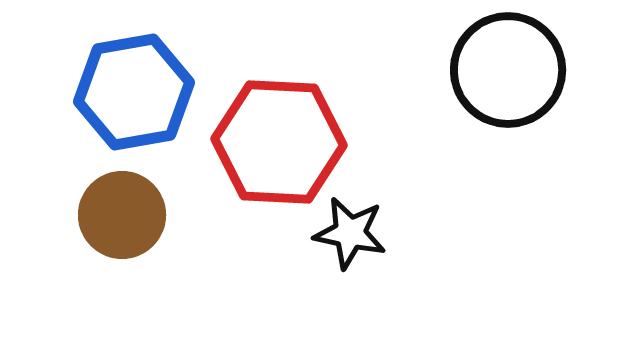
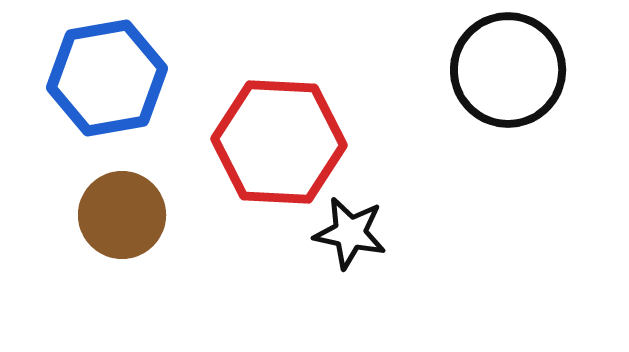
blue hexagon: moved 27 px left, 14 px up
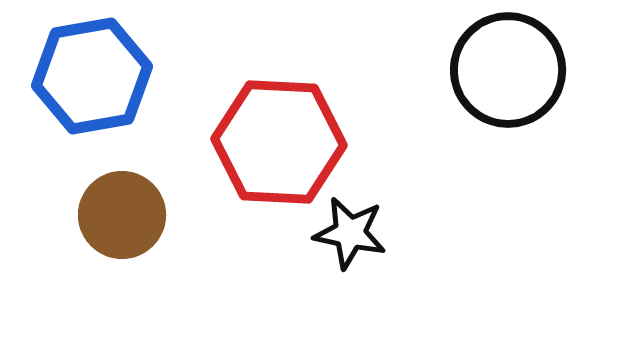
blue hexagon: moved 15 px left, 2 px up
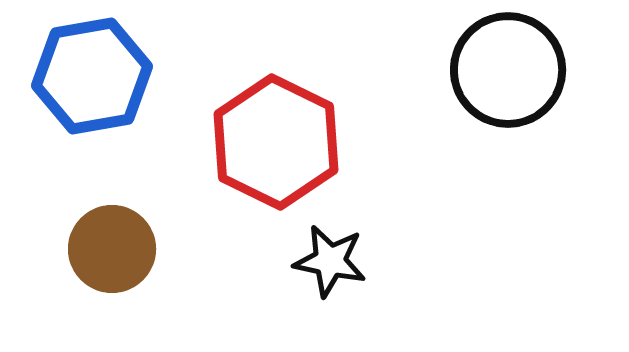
red hexagon: moved 3 px left; rotated 23 degrees clockwise
brown circle: moved 10 px left, 34 px down
black star: moved 20 px left, 28 px down
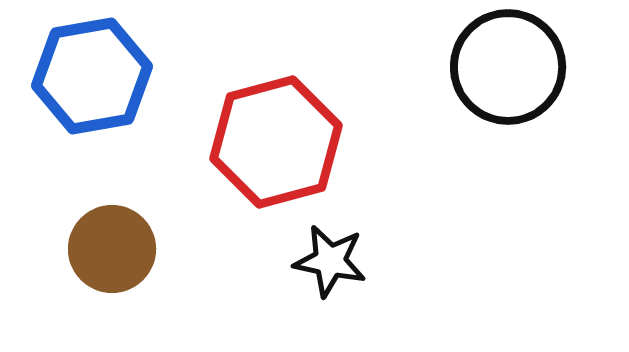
black circle: moved 3 px up
red hexagon: rotated 19 degrees clockwise
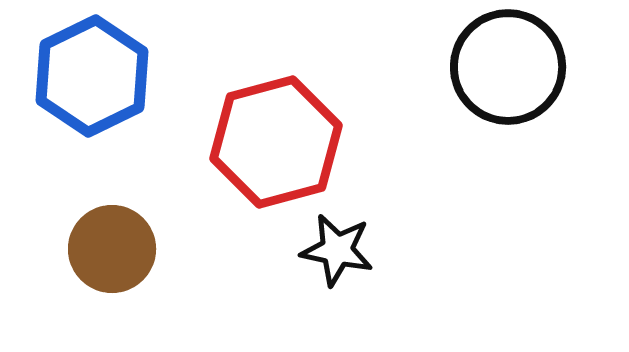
blue hexagon: rotated 16 degrees counterclockwise
black star: moved 7 px right, 11 px up
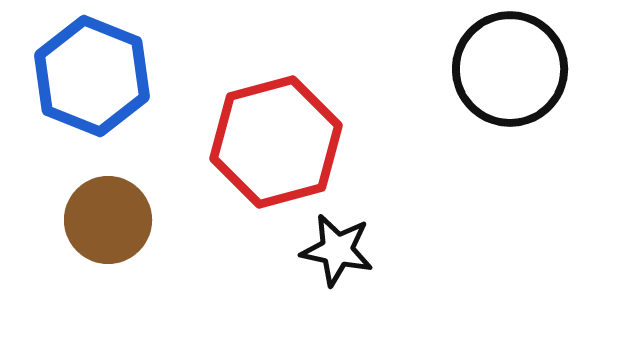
black circle: moved 2 px right, 2 px down
blue hexagon: rotated 12 degrees counterclockwise
brown circle: moved 4 px left, 29 px up
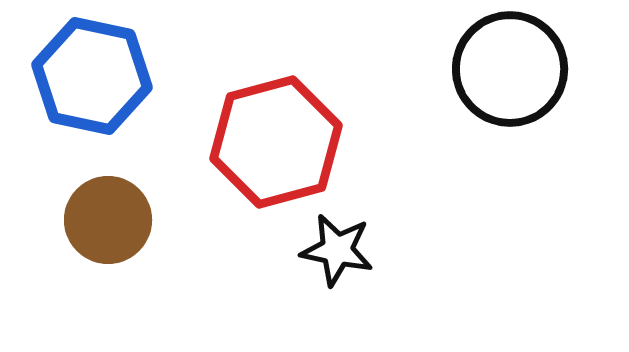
blue hexagon: rotated 10 degrees counterclockwise
